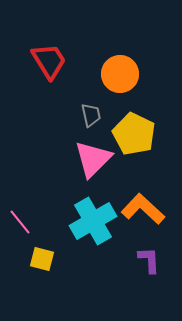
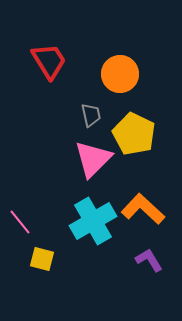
purple L-shape: rotated 28 degrees counterclockwise
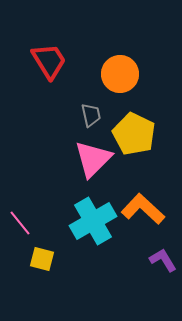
pink line: moved 1 px down
purple L-shape: moved 14 px right
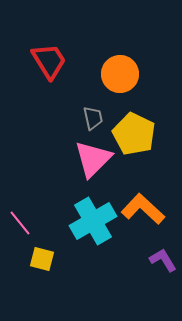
gray trapezoid: moved 2 px right, 3 px down
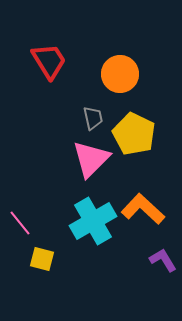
pink triangle: moved 2 px left
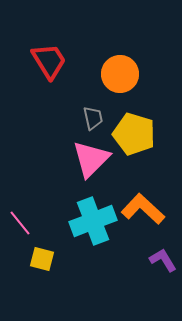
yellow pentagon: rotated 9 degrees counterclockwise
cyan cross: rotated 9 degrees clockwise
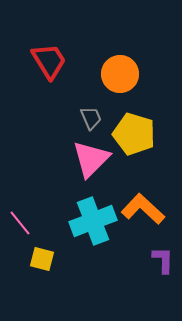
gray trapezoid: moved 2 px left; rotated 10 degrees counterclockwise
purple L-shape: rotated 32 degrees clockwise
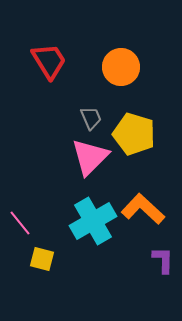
orange circle: moved 1 px right, 7 px up
pink triangle: moved 1 px left, 2 px up
cyan cross: rotated 9 degrees counterclockwise
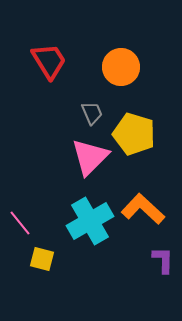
gray trapezoid: moved 1 px right, 5 px up
cyan cross: moved 3 px left
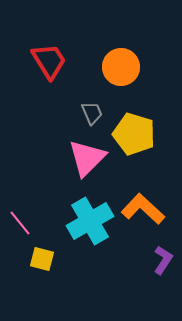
pink triangle: moved 3 px left, 1 px down
purple L-shape: rotated 32 degrees clockwise
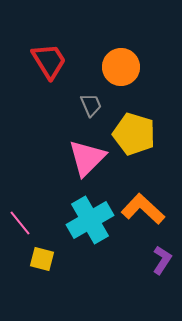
gray trapezoid: moved 1 px left, 8 px up
cyan cross: moved 1 px up
purple L-shape: moved 1 px left
